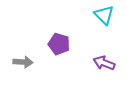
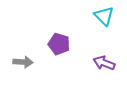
cyan triangle: moved 1 px down
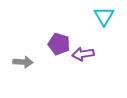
cyan triangle: rotated 15 degrees clockwise
purple arrow: moved 21 px left, 9 px up; rotated 30 degrees counterclockwise
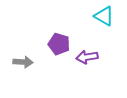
cyan triangle: rotated 30 degrees counterclockwise
purple arrow: moved 4 px right, 3 px down
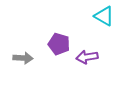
gray arrow: moved 4 px up
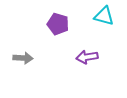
cyan triangle: rotated 15 degrees counterclockwise
purple pentagon: moved 1 px left, 20 px up
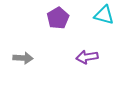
cyan triangle: moved 1 px up
purple pentagon: moved 6 px up; rotated 25 degrees clockwise
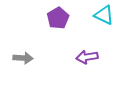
cyan triangle: rotated 10 degrees clockwise
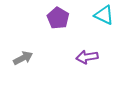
purple pentagon: rotated 10 degrees counterclockwise
gray arrow: rotated 30 degrees counterclockwise
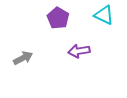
purple arrow: moved 8 px left, 6 px up
